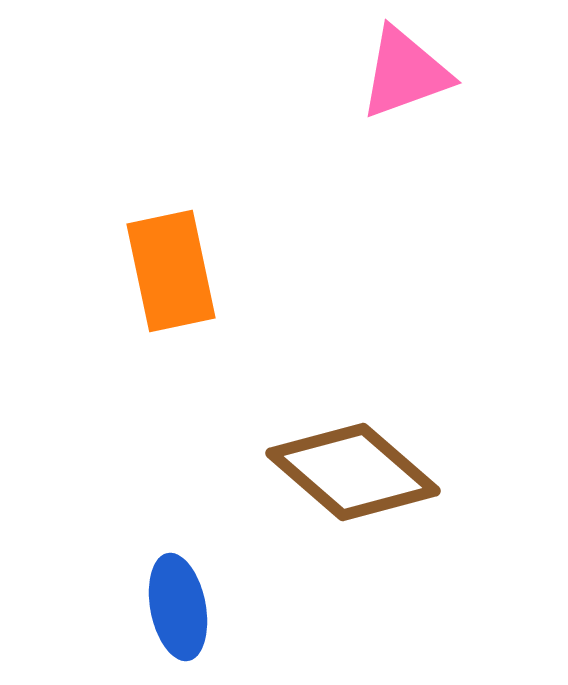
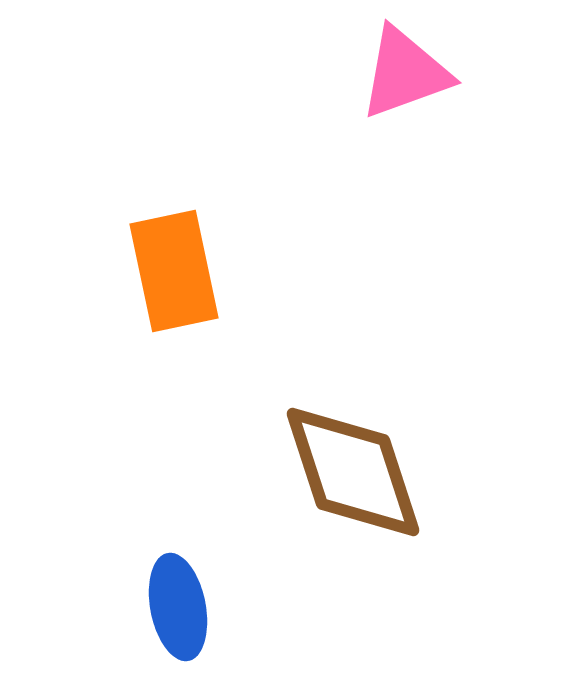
orange rectangle: moved 3 px right
brown diamond: rotated 31 degrees clockwise
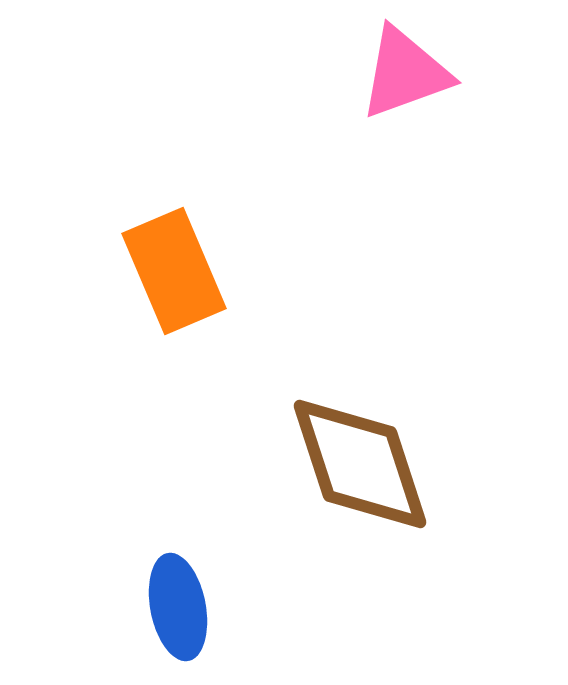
orange rectangle: rotated 11 degrees counterclockwise
brown diamond: moved 7 px right, 8 px up
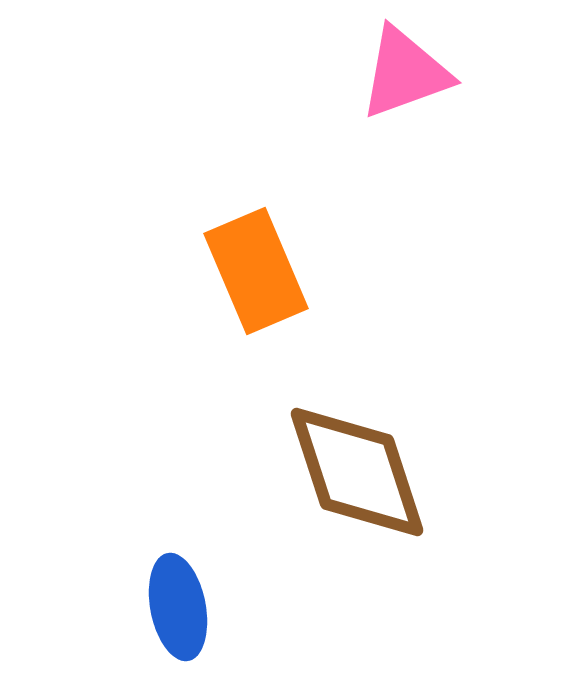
orange rectangle: moved 82 px right
brown diamond: moved 3 px left, 8 px down
